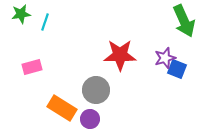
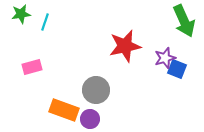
red star: moved 5 px right, 9 px up; rotated 12 degrees counterclockwise
orange rectangle: moved 2 px right, 2 px down; rotated 12 degrees counterclockwise
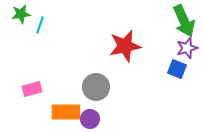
cyan line: moved 5 px left, 3 px down
purple star: moved 22 px right, 10 px up
pink rectangle: moved 22 px down
gray circle: moved 3 px up
orange rectangle: moved 2 px right, 2 px down; rotated 20 degrees counterclockwise
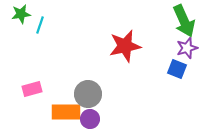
gray circle: moved 8 px left, 7 px down
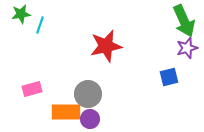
red star: moved 19 px left
blue square: moved 8 px left, 8 px down; rotated 36 degrees counterclockwise
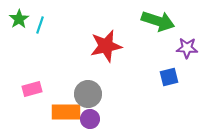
green star: moved 2 px left, 5 px down; rotated 24 degrees counterclockwise
green arrow: moved 26 px left; rotated 48 degrees counterclockwise
purple star: rotated 20 degrees clockwise
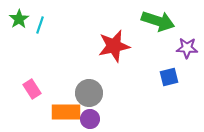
red star: moved 8 px right
pink rectangle: rotated 72 degrees clockwise
gray circle: moved 1 px right, 1 px up
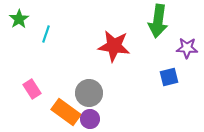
green arrow: rotated 80 degrees clockwise
cyan line: moved 6 px right, 9 px down
red star: rotated 20 degrees clockwise
orange rectangle: rotated 36 degrees clockwise
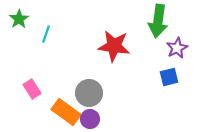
purple star: moved 10 px left; rotated 30 degrees counterclockwise
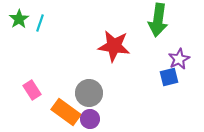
green arrow: moved 1 px up
cyan line: moved 6 px left, 11 px up
purple star: moved 2 px right, 11 px down
pink rectangle: moved 1 px down
